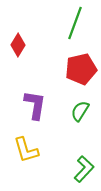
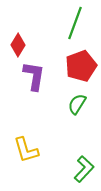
red pentagon: moved 3 px up; rotated 8 degrees counterclockwise
purple L-shape: moved 1 px left, 29 px up
green semicircle: moved 3 px left, 7 px up
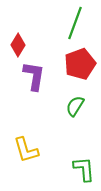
red pentagon: moved 1 px left, 2 px up
green semicircle: moved 2 px left, 2 px down
green L-shape: rotated 48 degrees counterclockwise
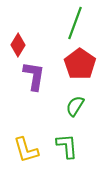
red pentagon: rotated 16 degrees counterclockwise
green L-shape: moved 17 px left, 23 px up
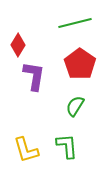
green line: rotated 56 degrees clockwise
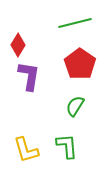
purple L-shape: moved 5 px left
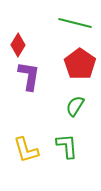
green line: rotated 28 degrees clockwise
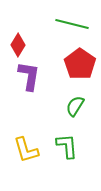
green line: moved 3 px left, 1 px down
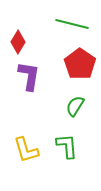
red diamond: moved 3 px up
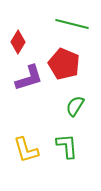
red pentagon: moved 16 px left; rotated 12 degrees counterclockwise
purple L-shape: moved 2 px down; rotated 64 degrees clockwise
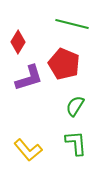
green L-shape: moved 9 px right, 3 px up
yellow L-shape: moved 2 px right; rotated 24 degrees counterclockwise
